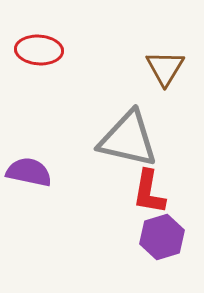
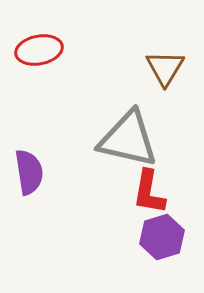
red ellipse: rotated 15 degrees counterclockwise
purple semicircle: rotated 69 degrees clockwise
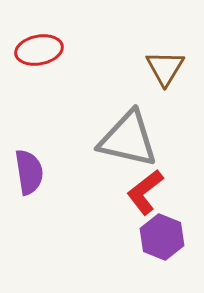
red L-shape: moved 4 px left; rotated 42 degrees clockwise
purple hexagon: rotated 21 degrees counterclockwise
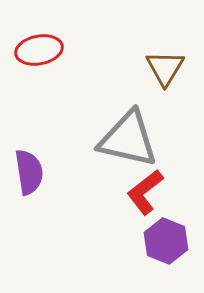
purple hexagon: moved 4 px right, 4 px down
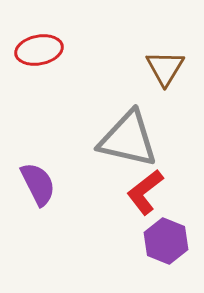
purple semicircle: moved 9 px right, 12 px down; rotated 18 degrees counterclockwise
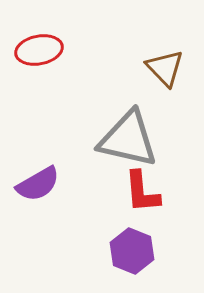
brown triangle: rotated 15 degrees counterclockwise
purple semicircle: rotated 87 degrees clockwise
red L-shape: moved 3 px left; rotated 57 degrees counterclockwise
purple hexagon: moved 34 px left, 10 px down
